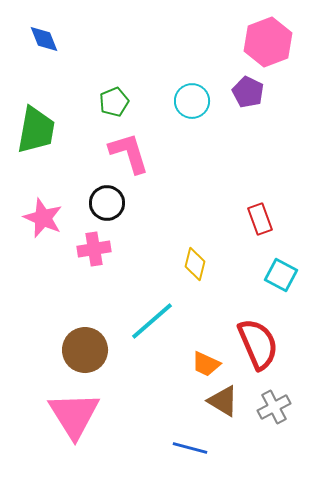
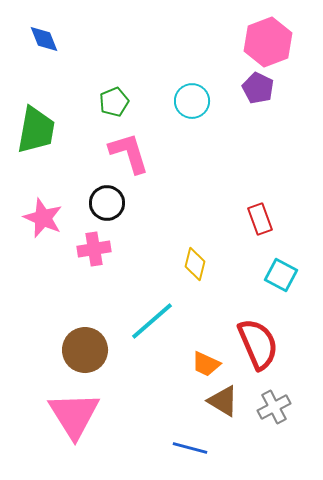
purple pentagon: moved 10 px right, 4 px up
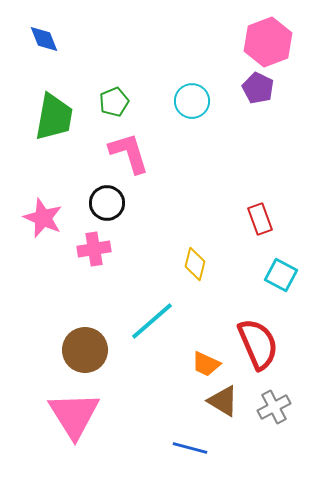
green trapezoid: moved 18 px right, 13 px up
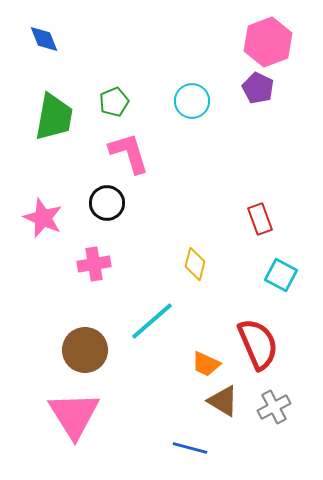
pink cross: moved 15 px down
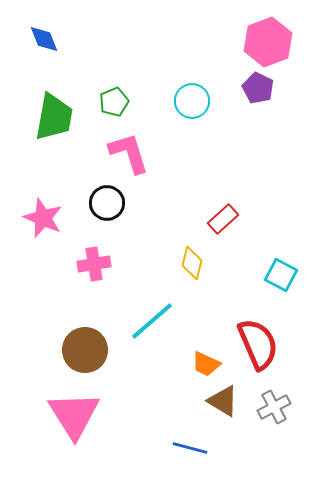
red rectangle: moved 37 px left; rotated 68 degrees clockwise
yellow diamond: moved 3 px left, 1 px up
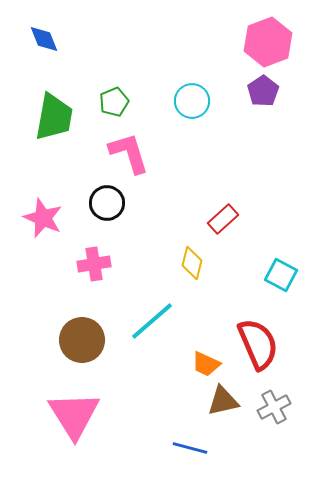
purple pentagon: moved 5 px right, 3 px down; rotated 12 degrees clockwise
brown circle: moved 3 px left, 10 px up
brown triangle: rotated 44 degrees counterclockwise
